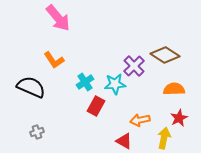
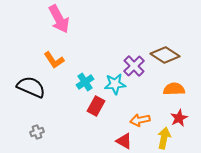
pink arrow: moved 1 px right, 1 px down; rotated 12 degrees clockwise
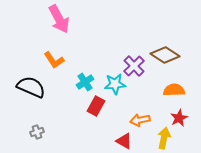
orange semicircle: moved 1 px down
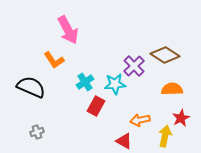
pink arrow: moved 9 px right, 11 px down
orange semicircle: moved 2 px left, 1 px up
red star: moved 2 px right
yellow arrow: moved 1 px right, 2 px up
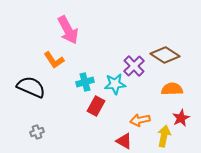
cyan cross: rotated 18 degrees clockwise
yellow arrow: moved 1 px left
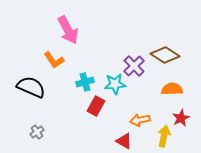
gray cross: rotated 16 degrees counterclockwise
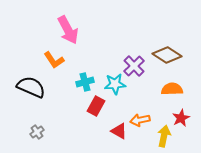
brown diamond: moved 2 px right
red triangle: moved 5 px left, 10 px up
